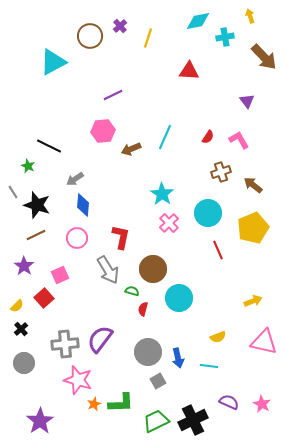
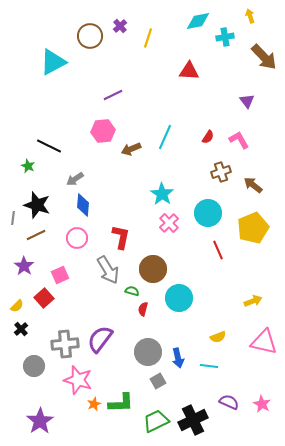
gray line at (13, 192): moved 26 px down; rotated 40 degrees clockwise
gray circle at (24, 363): moved 10 px right, 3 px down
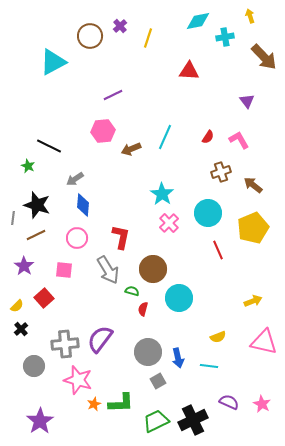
pink square at (60, 275): moved 4 px right, 5 px up; rotated 30 degrees clockwise
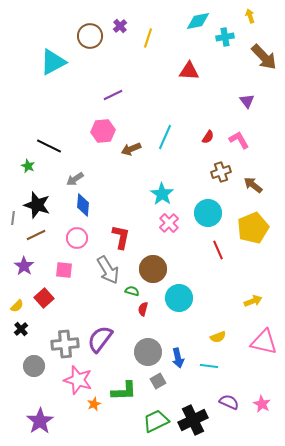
green L-shape at (121, 403): moved 3 px right, 12 px up
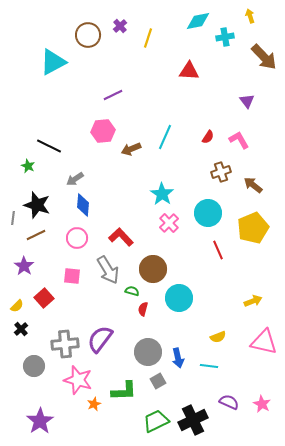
brown circle at (90, 36): moved 2 px left, 1 px up
red L-shape at (121, 237): rotated 55 degrees counterclockwise
pink square at (64, 270): moved 8 px right, 6 px down
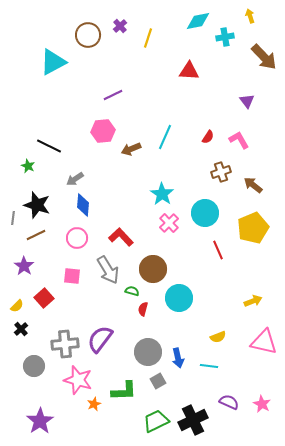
cyan circle at (208, 213): moved 3 px left
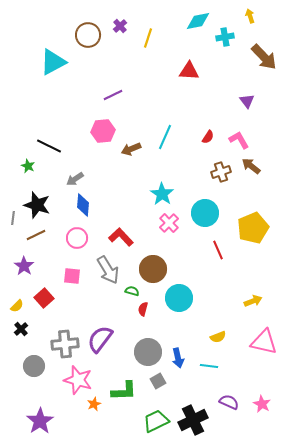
brown arrow at (253, 185): moved 2 px left, 19 px up
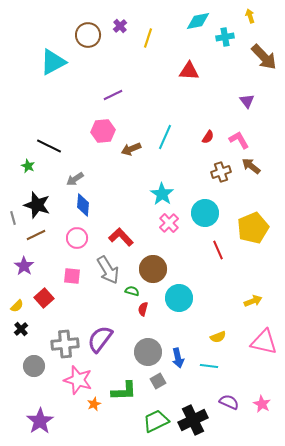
gray line at (13, 218): rotated 24 degrees counterclockwise
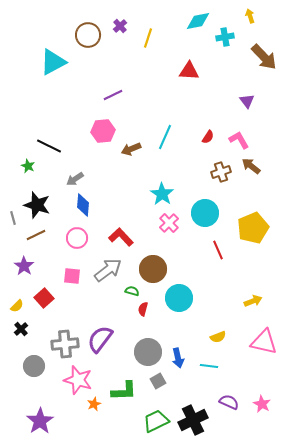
gray arrow at (108, 270): rotated 96 degrees counterclockwise
